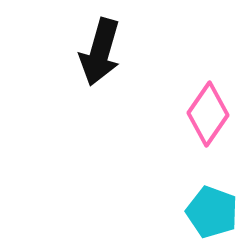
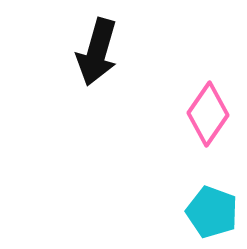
black arrow: moved 3 px left
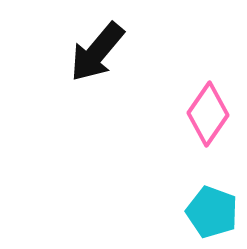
black arrow: rotated 24 degrees clockwise
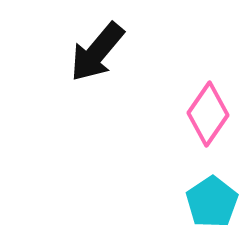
cyan pentagon: moved 10 px up; rotated 18 degrees clockwise
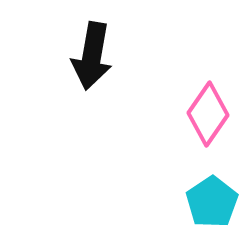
black arrow: moved 5 px left, 4 px down; rotated 30 degrees counterclockwise
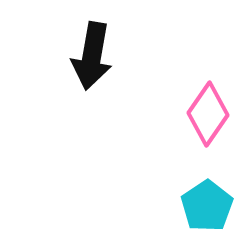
cyan pentagon: moved 5 px left, 4 px down
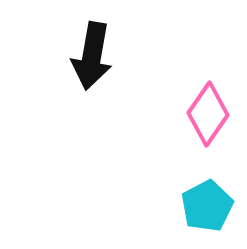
cyan pentagon: rotated 6 degrees clockwise
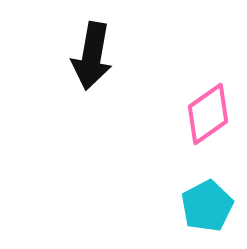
pink diamond: rotated 20 degrees clockwise
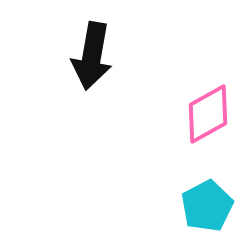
pink diamond: rotated 6 degrees clockwise
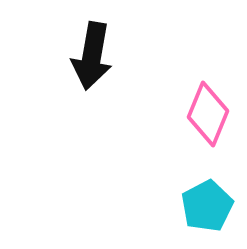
pink diamond: rotated 38 degrees counterclockwise
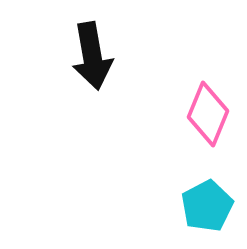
black arrow: rotated 20 degrees counterclockwise
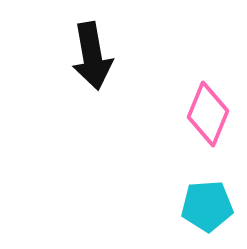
cyan pentagon: rotated 24 degrees clockwise
